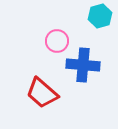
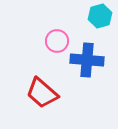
blue cross: moved 4 px right, 5 px up
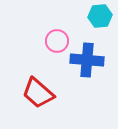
cyan hexagon: rotated 10 degrees clockwise
red trapezoid: moved 4 px left
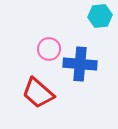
pink circle: moved 8 px left, 8 px down
blue cross: moved 7 px left, 4 px down
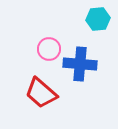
cyan hexagon: moved 2 px left, 3 px down
red trapezoid: moved 3 px right
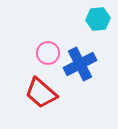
pink circle: moved 1 px left, 4 px down
blue cross: rotated 32 degrees counterclockwise
